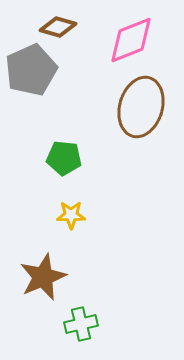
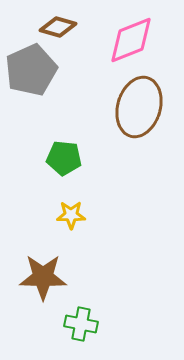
brown ellipse: moved 2 px left
brown star: rotated 24 degrees clockwise
green cross: rotated 24 degrees clockwise
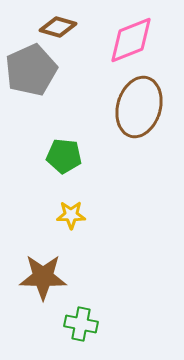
green pentagon: moved 2 px up
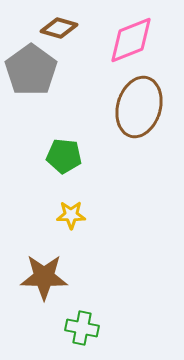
brown diamond: moved 1 px right, 1 px down
gray pentagon: rotated 12 degrees counterclockwise
brown star: moved 1 px right
green cross: moved 1 px right, 4 px down
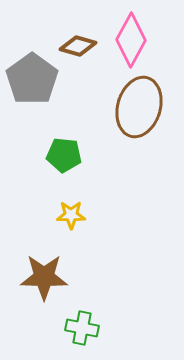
brown diamond: moved 19 px right, 18 px down
pink diamond: rotated 40 degrees counterclockwise
gray pentagon: moved 1 px right, 9 px down
green pentagon: moved 1 px up
